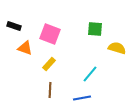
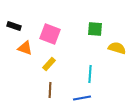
cyan line: rotated 36 degrees counterclockwise
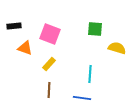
black rectangle: rotated 24 degrees counterclockwise
brown line: moved 1 px left
blue line: rotated 18 degrees clockwise
